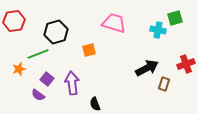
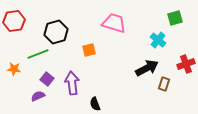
cyan cross: moved 10 px down; rotated 28 degrees clockwise
orange star: moved 5 px left; rotated 24 degrees clockwise
purple semicircle: moved 1 px down; rotated 120 degrees clockwise
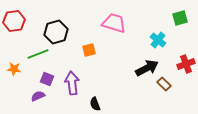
green square: moved 5 px right
purple square: rotated 16 degrees counterclockwise
brown rectangle: rotated 64 degrees counterclockwise
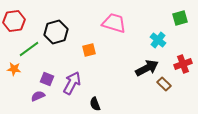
green line: moved 9 px left, 5 px up; rotated 15 degrees counterclockwise
red cross: moved 3 px left
purple arrow: rotated 35 degrees clockwise
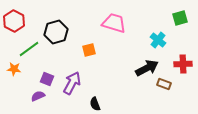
red hexagon: rotated 25 degrees counterclockwise
red cross: rotated 18 degrees clockwise
brown rectangle: rotated 24 degrees counterclockwise
